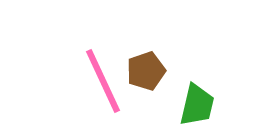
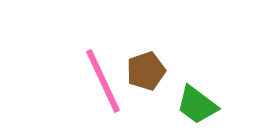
green trapezoid: rotated 114 degrees clockwise
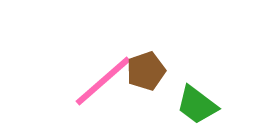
pink line: rotated 74 degrees clockwise
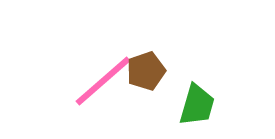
green trapezoid: rotated 111 degrees counterclockwise
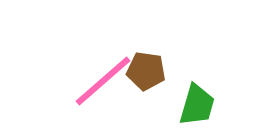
brown pentagon: rotated 27 degrees clockwise
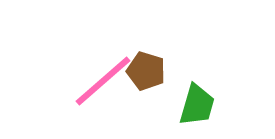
brown pentagon: rotated 9 degrees clockwise
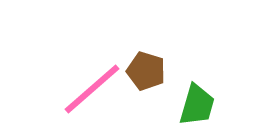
pink line: moved 11 px left, 8 px down
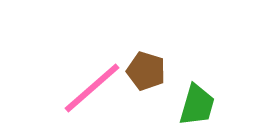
pink line: moved 1 px up
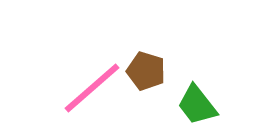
green trapezoid: rotated 126 degrees clockwise
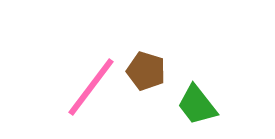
pink line: moved 1 px left, 1 px up; rotated 12 degrees counterclockwise
